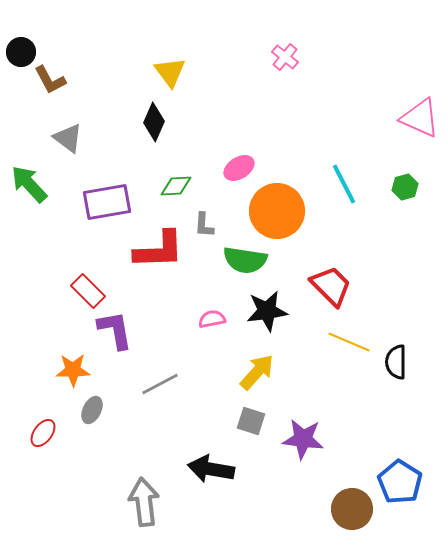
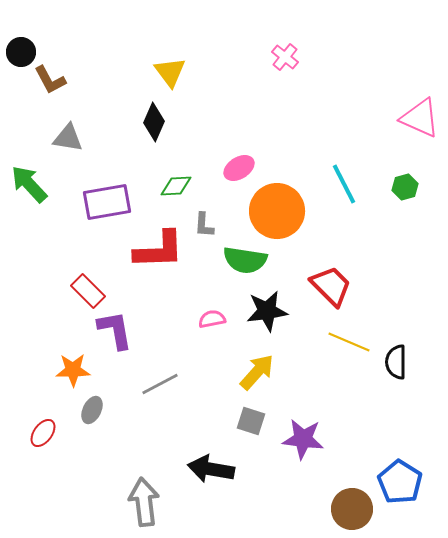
gray triangle: rotated 28 degrees counterclockwise
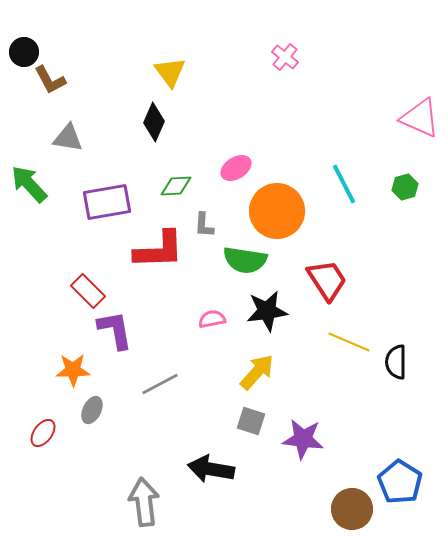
black circle: moved 3 px right
pink ellipse: moved 3 px left
red trapezoid: moved 4 px left, 6 px up; rotated 12 degrees clockwise
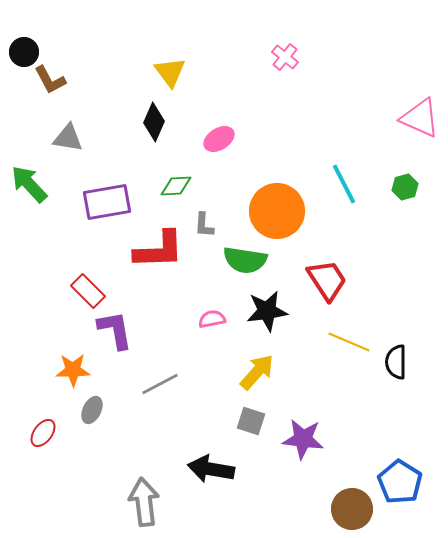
pink ellipse: moved 17 px left, 29 px up
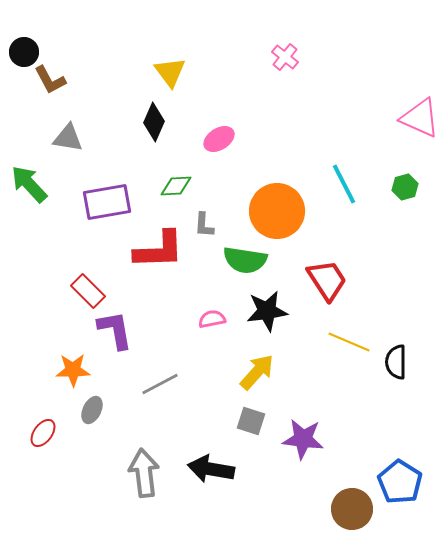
gray arrow: moved 29 px up
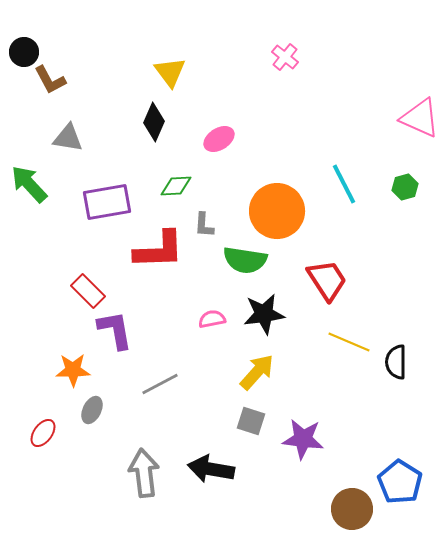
black star: moved 3 px left, 3 px down
